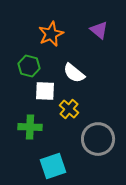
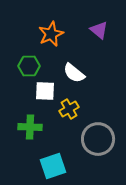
green hexagon: rotated 15 degrees counterclockwise
yellow cross: rotated 18 degrees clockwise
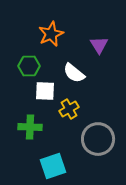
purple triangle: moved 15 px down; rotated 18 degrees clockwise
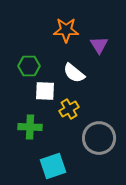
orange star: moved 15 px right, 4 px up; rotated 25 degrees clockwise
gray circle: moved 1 px right, 1 px up
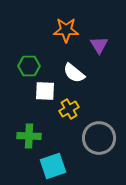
green cross: moved 1 px left, 9 px down
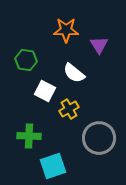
green hexagon: moved 3 px left, 6 px up; rotated 10 degrees clockwise
white square: rotated 25 degrees clockwise
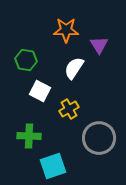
white semicircle: moved 5 px up; rotated 85 degrees clockwise
white square: moved 5 px left
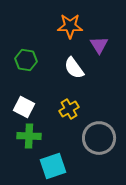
orange star: moved 4 px right, 4 px up
white semicircle: rotated 70 degrees counterclockwise
white square: moved 16 px left, 16 px down
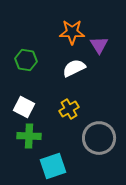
orange star: moved 2 px right, 6 px down
white semicircle: rotated 100 degrees clockwise
